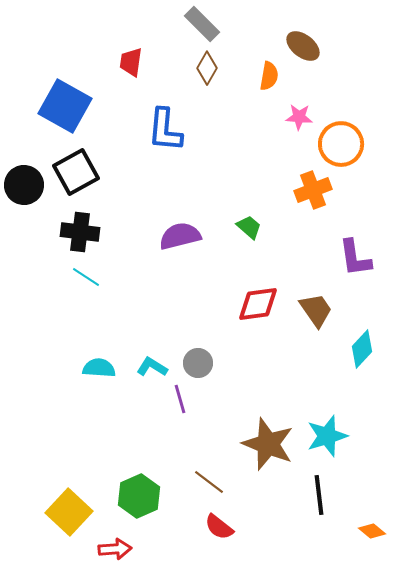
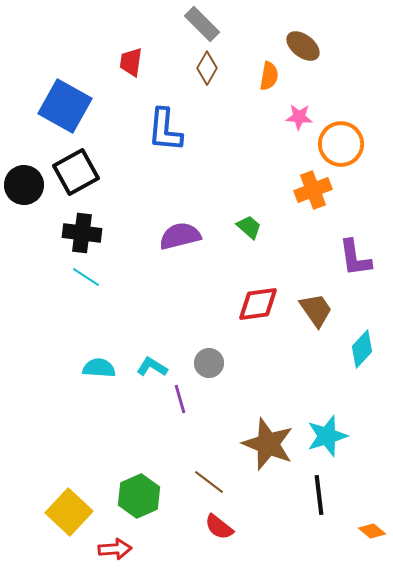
black cross: moved 2 px right, 1 px down
gray circle: moved 11 px right
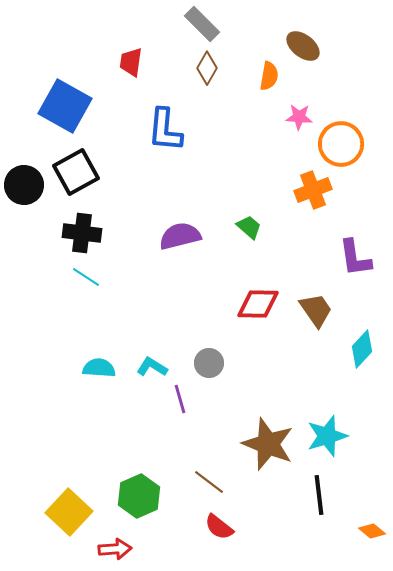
red diamond: rotated 9 degrees clockwise
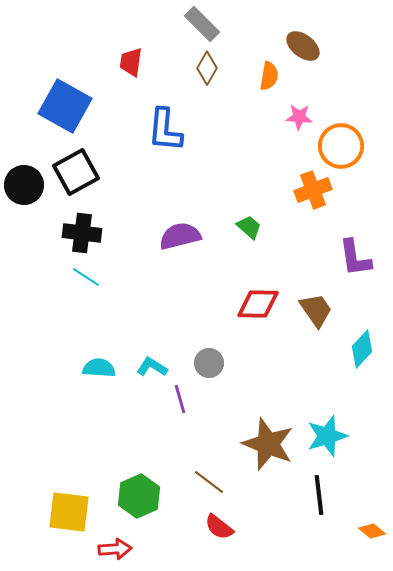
orange circle: moved 2 px down
yellow square: rotated 36 degrees counterclockwise
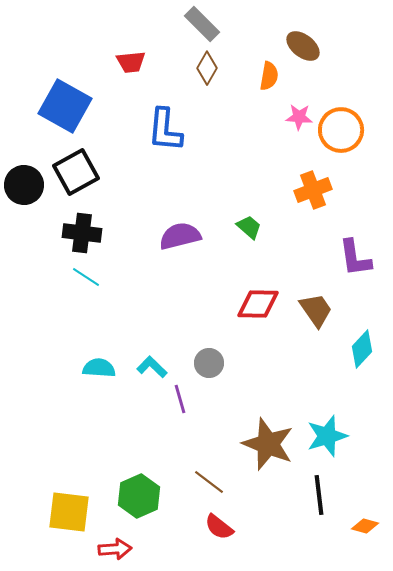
red trapezoid: rotated 104 degrees counterclockwise
orange circle: moved 16 px up
cyan L-shape: rotated 12 degrees clockwise
orange diamond: moved 7 px left, 5 px up; rotated 24 degrees counterclockwise
